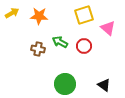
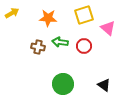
orange star: moved 9 px right, 2 px down
green arrow: rotated 21 degrees counterclockwise
brown cross: moved 2 px up
green circle: moved 2 px left
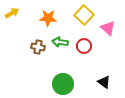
yellow square: rotated 30 degrees counterclockwise
black triangle: moved 3 px up
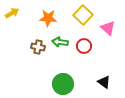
yellow square: moved 1 px left
